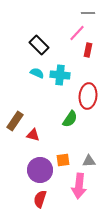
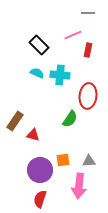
pink line: moved 4 px left, 2 px down; rotated 24 degrees clockwise
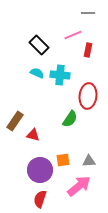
pink arrow: rotated 135 degrees counterclockwise
